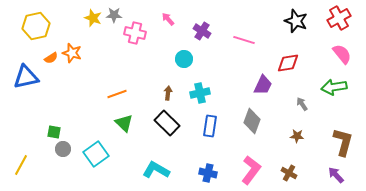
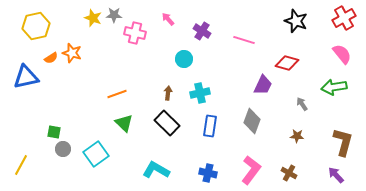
red cross: moved 5 px right
red diamond: moved 1 px left; rotated 25 degrees clockwise
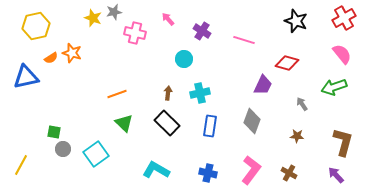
gray star: moved 3 px up; rotated 14 degrees counterclockwise
green arrow: rotated 10 degrees counterclockwise
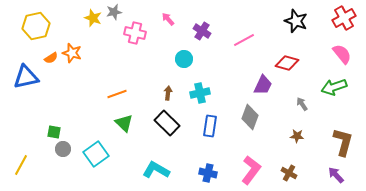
pink line: rotated 45 degrees counterclockwise
gray diamond: moved 2 px left, 4 px up
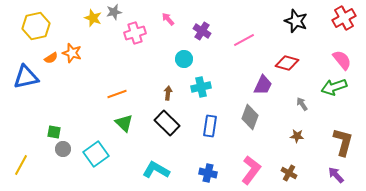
pink cross: rotated 30 degrees counterclockwise
pink semicircle: moved 6 px down
cyan cross: moved 1 px right, 6 px up
